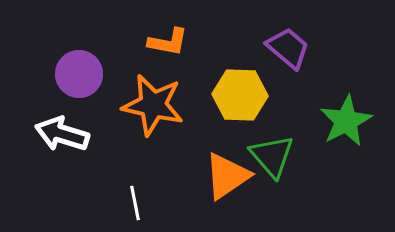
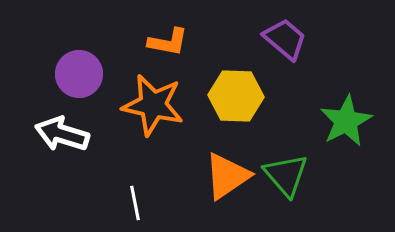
purple trapezoid: moved 3 px left, 9 px up
yellow hexagon: moved 4 px left, 1 px down
green triangle: moved 14 px right, 19 px down
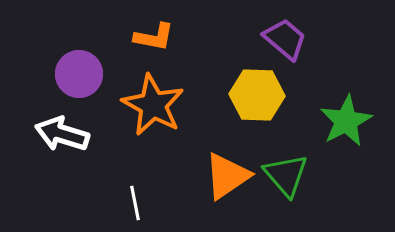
orange L-shape: moved 14 px left, 5 px up
yellow hexagon: moved 21 px right, 1 px up
orange star: rotated 16 degrees clockwise
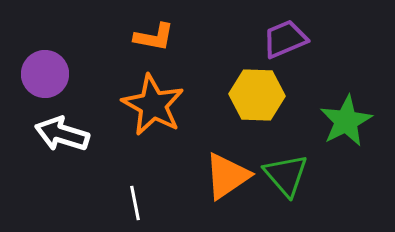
purple trapezoid: rotated 63 degrees counterclockwise
purple circle: moved 34 px left
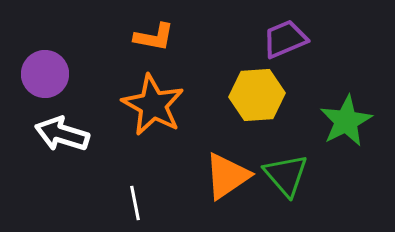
yellow hexagon: rotated 6 degrees counterclockwise
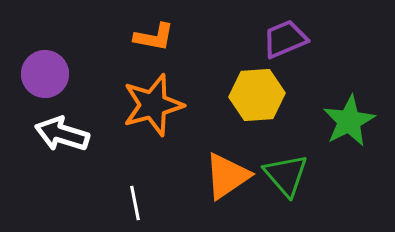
orange star: rotated 28 degrees clockwise
green star: moved 3 px right
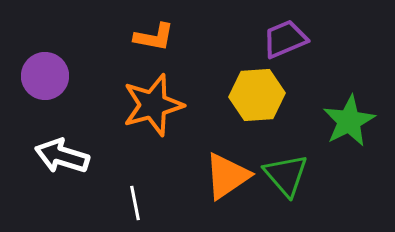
purple circle: moved 2 px down
white arrow: moved 22 px down
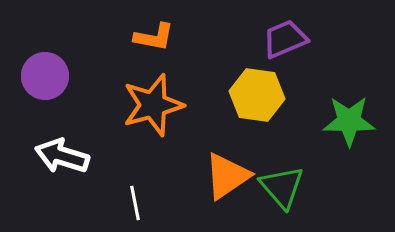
yellow hexagon: rotated 12 degrees clockwise
green star: rotated 28 degrees clockwise
green triangle: moved 4 px left, 12 px down
